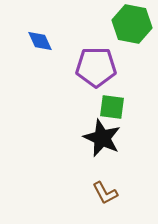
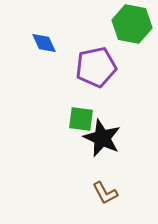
blue diamond: moved 4 px right, 2 px down
purple pentagon: rotated 12 degrees counterclockwise
green square: moved 31 px left, 12 px down
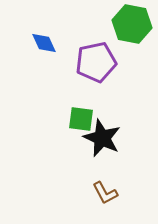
purple pentagon: moved 5 px up
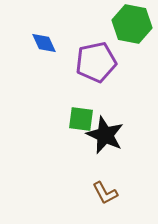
black star: moved 3 px right, 3 px up
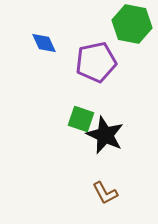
green square: rotated 12 degrees clockwise
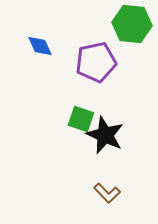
green hexagon: rotated 6 degrees counterclockwise
blue diamond: moved 4 px left, 3 px down
brown L-shape: moved 2 px right; rotated 16 degrees counterclockwise
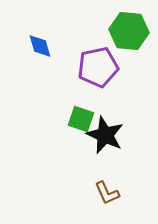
green hexagon: moved 3 px left, 7 px down
blue diamond: rotated 8 degrees clockwise
purple pentagon: moved 2 px right, 5 px down
brown L-shape: rotated 20 degrees clockwise
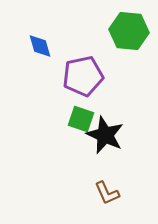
purple pentagon: moved 15 px left, 9 px down
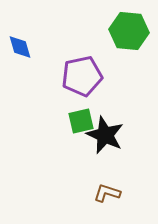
blue diamond: moved 20 px left, 1 px down
purple pentagon: moved 1 px left
green square: moved 2 px down; rotated 32 degrees counterclockwise
brown L-shape: rotated 132 degrees clockwise
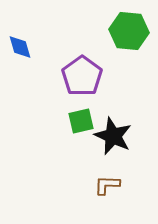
purple pentagon: rotated 24 degrees counterclockwise
black star: moved 8 px right, 1 px down
brown L-shape: moved 8 px up; rotated 16 degrees counterclockwise
